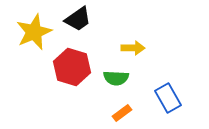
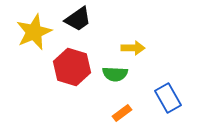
green semicircle: moved 1 px left, 4 px up
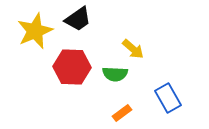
yellow star: moved 1 px right, 1 px up
yellow arrow: moved 1 px down; rotated 40 degrees clockwise
red hexagon: rotated 15 degrees counterclockwise
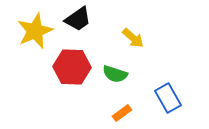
yellow arrow: moved 11 px up
green semicircle: rotated 15 degrees clockwise
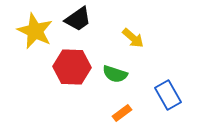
yellow star: rotated 24 degrees counterclockwise
blue rectangle: moved 3 px up
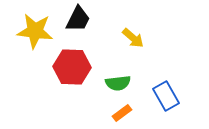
black trapezoid: rotated 28 degrees counterclockwise
yellow star: rotated 18 degrees counterclockwise
green semicircle: moved 3 px right, 9 px down; rotated 25 degrees counterclockwise
blue rectangle: moved 2 px left, 1 px down
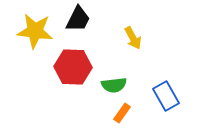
yellow arrow: rotated 20 degrees clockwise
red hexagon: moved 1 px right
green semicircle: moved 4 px left, 2 px down
orange rectangle: rotated 18 degrees counterclockwise
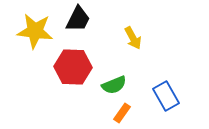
green semicircle: rotated 15 degrees counterclockwise
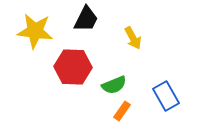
black trapezoid: moved 8 px right
orange rectangle: moved 2 px up
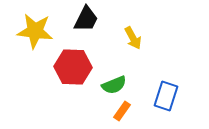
blue rectangle: rotated 48 degrees clockwise
